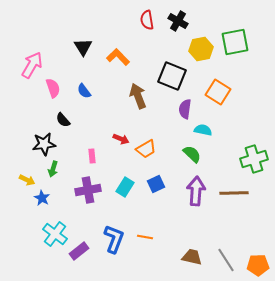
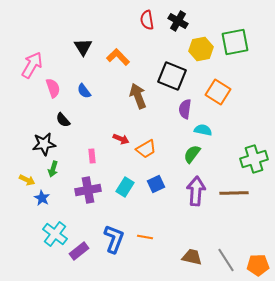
green semicircle: rotated 96 degrees counterclockwise
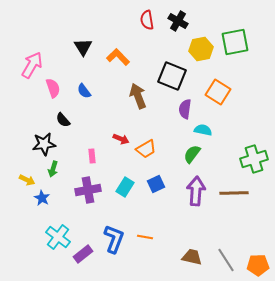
cyan cross: moved 3 px right, 3 px down
purple rectangle: moved 4 px right, 3 px down
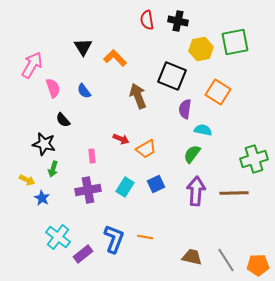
black cross: rotated 18 degrees counterclockwise
orange L-shape: moved 3 px left, 1 px down
black star: rotated 20 degrees clockwise
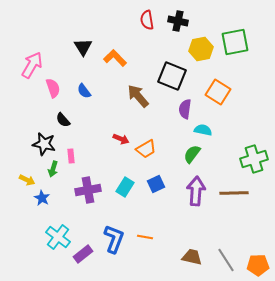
brown arrow: rotated 20 degrees counterclockwise
pink rectangle: moved 21 px left
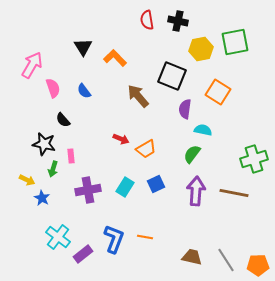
brown line: rotated 12 degrees clockwise
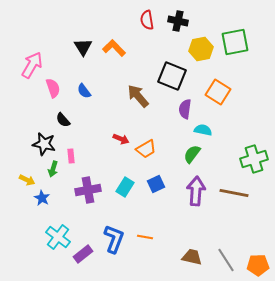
orange L-shape: moved 1 px left, 10 px up
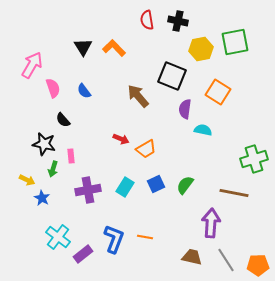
green semicircle: moved 7 px left, 31 px down
purple arrow: moved 15 px right, 32 px down
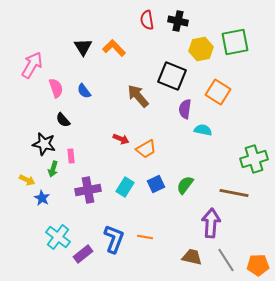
pink semicircle: moved 3 px right
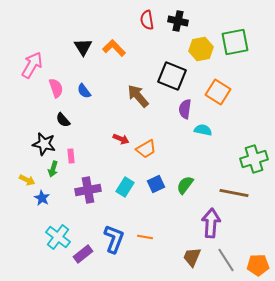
brown trapezoid: rotated 80 degrees counterclockwise
